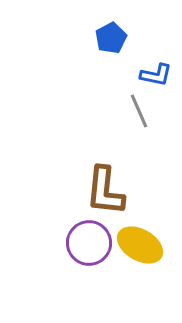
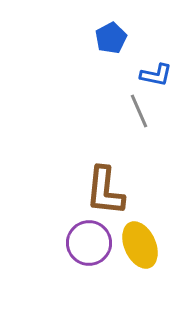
yellow ellipse: rotated 36 degrees clockwise
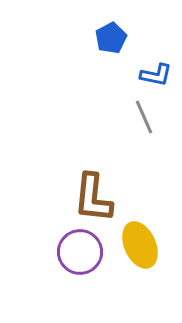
gray line: moved 5 px right, 6 px down
brown L-shape: moved 12 px left, 7 px down
purple circle: moved 9 px left, 9 px down
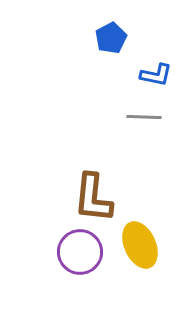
gray line: rotated 64 degrees counterclockwise
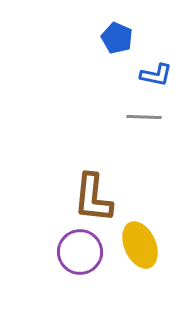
blue pentagon: moved 6 px right; rotated 20 degrees counterclockwise
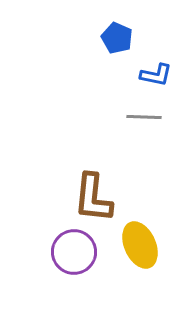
purple circle: moved 6 px left
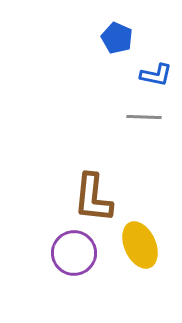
purple circle: moved 1 px down
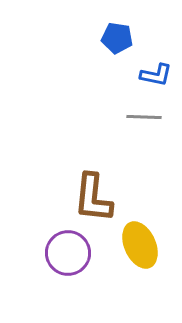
blue pentagon: rotated 16 degrees counterclockwise
purple circle: moved 6 px left
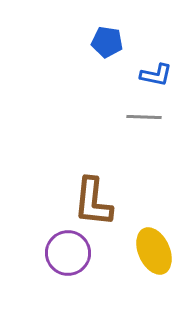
blue pentagon: moved 10 px left, 4 px down
brown L-shape: moved 4 px down
yellow ellipse: moved 14 px right, 6 px down
